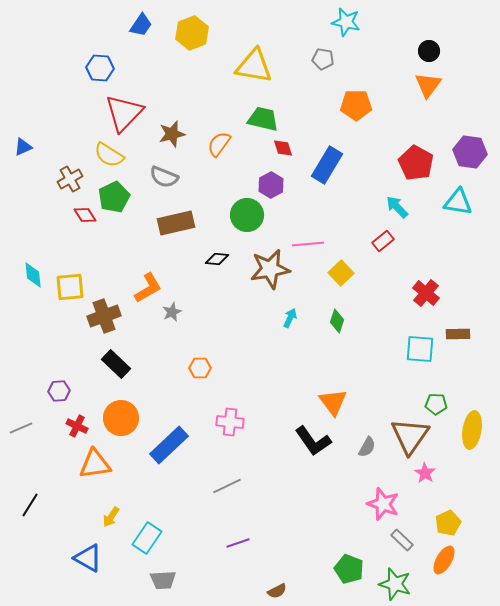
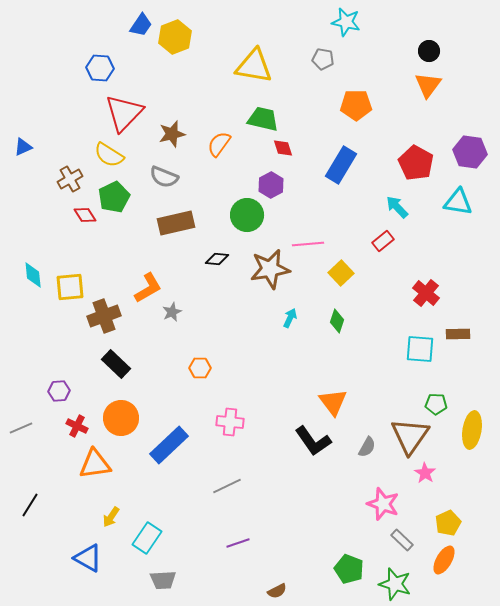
yellow hexagon at (192, 33): moved 17 px left, 4 px down
blue rectangle at (327, 165): moved 14 px right
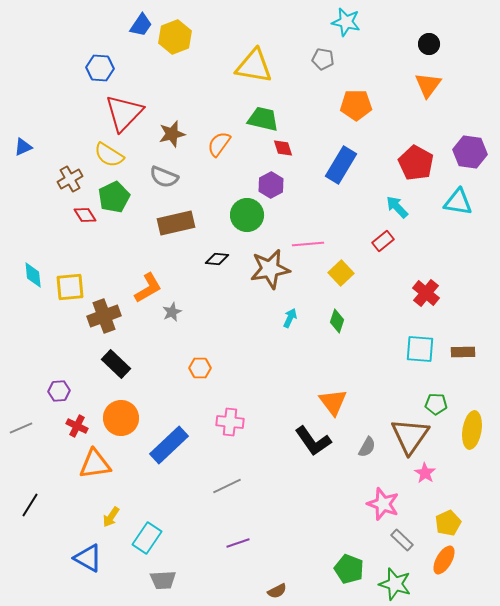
black circle at (429, 51): moved 7 px up
brown rectangle at (458, 334): moved 5 px right, 18 px down
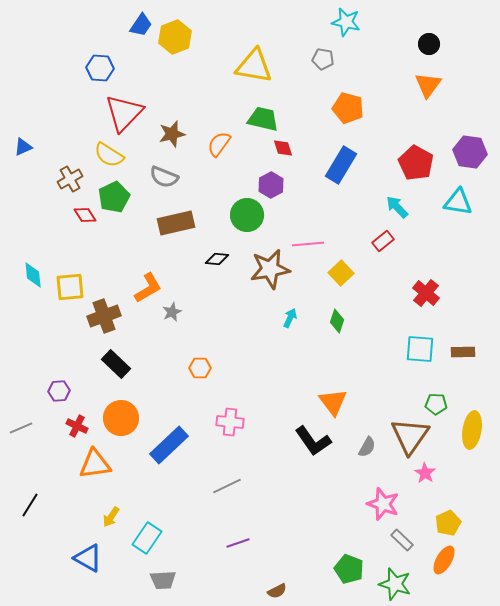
orange pentagon at (356, 105): moved 8 px left, 3 px down; rotated 16 degrees clockwise
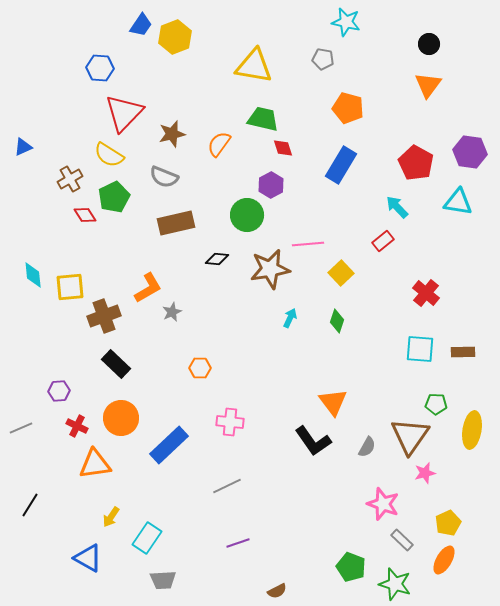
pink star at (425, 473): rotated 25 degrees clockwise
green pentagon at (349, 569): moved 2 px right, 2 px up
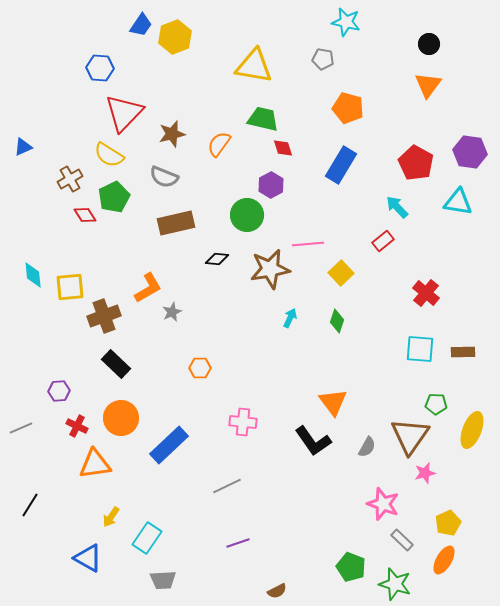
pink cross at (230, 422): moved 13 px right
yellow ellipse at (472, 430): rotated 12 degrees clockwise
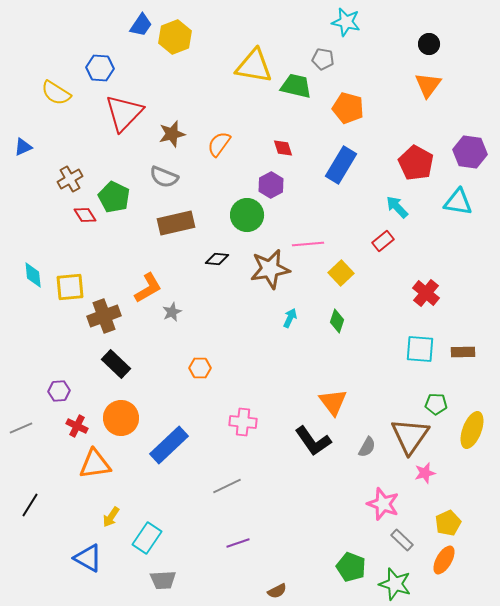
green trapezoid at (263, 119): moved 33 px right, 33 px up
yellow semicircle at (109, 155): moved 53 px left, 62 px up
green pentagon at (114, 197): rotated 20 degrees counterclockwise
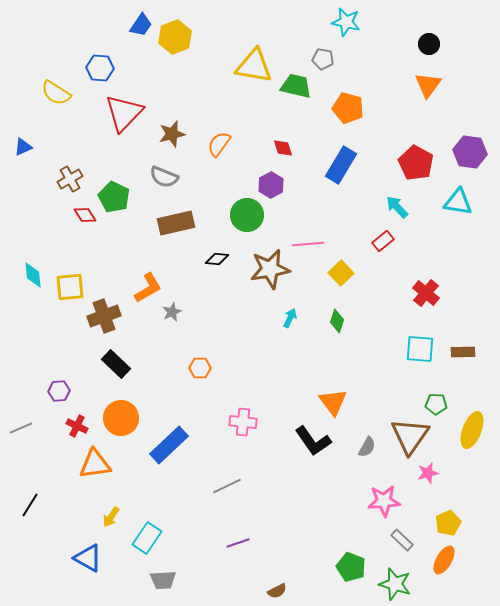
pink star at (425, 473): moved 3 px right
pink star at (383, 504): moved 1 px right, 3 px up; rotated 24 degrees counterclockwise
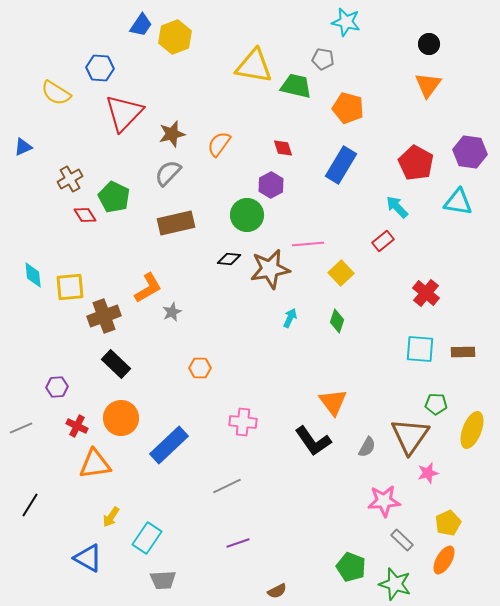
gray semicircle at (164, 177): moved 4 px right, 4 px up; rotated 112 degrees clockwise
black diamond at (217, 259): moved 12 px right
purple hexagon at (59, 391): moved 2 px left, 4 px up
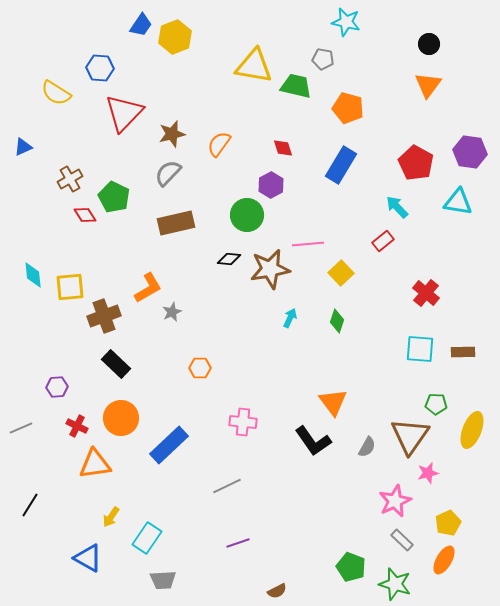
pink star at (384, 501): moved 11 px right; rotated 20 degrees counterclockwise
